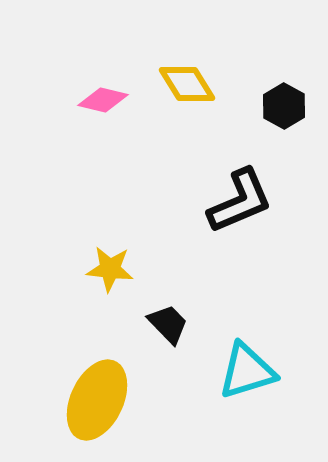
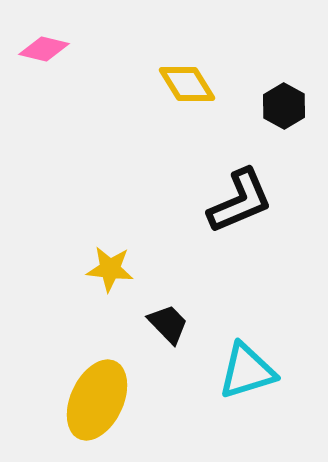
pink diamond: moved 59 px left, 51 px up
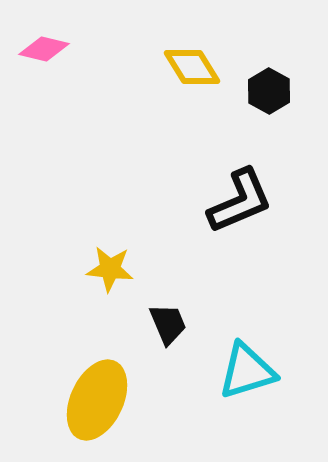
yellow diamond: moved 5 px right, 17 px up
black hexagon: moved 15 px left, 15 px up
black trapezoid: rotated 21 degrees clockwise
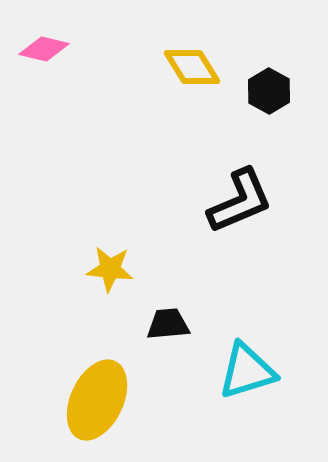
black trapezoid: rotated 72 degrees counterclockwise
